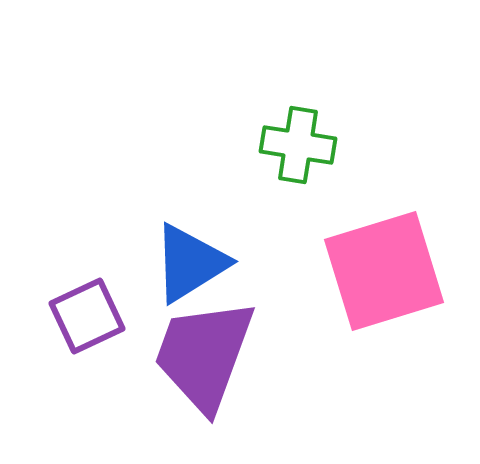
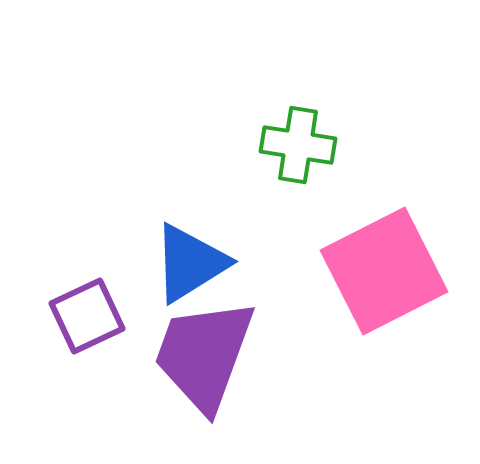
pink square: rotated 10 degrees counterclockwise
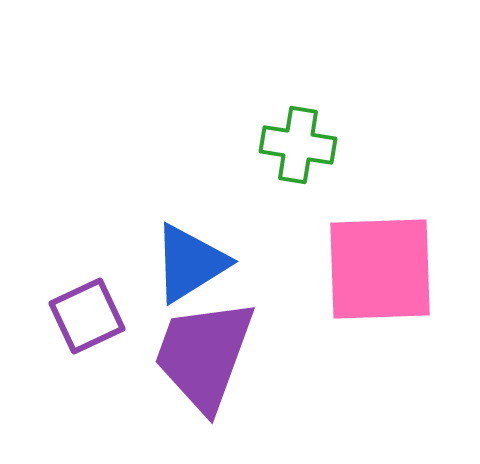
pink square: moved 4 px left, 2 px up; rotated 25 degrees clockwise
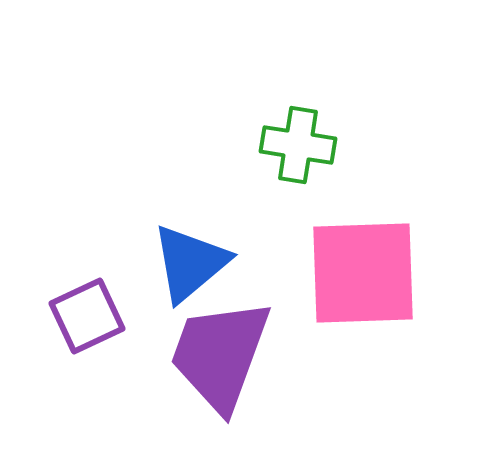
blue triangle: rotated 8 degrees counterclockwise
pink square: moved 17 px left, 4 px down
purple trapezoid: moved 16 px right
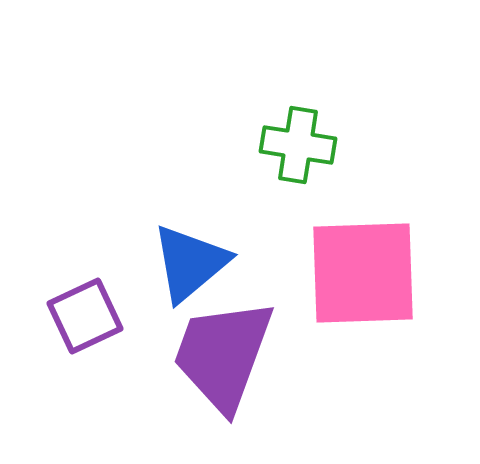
purple square: moved 2 px left
purple trapezoid: moved 3 px right
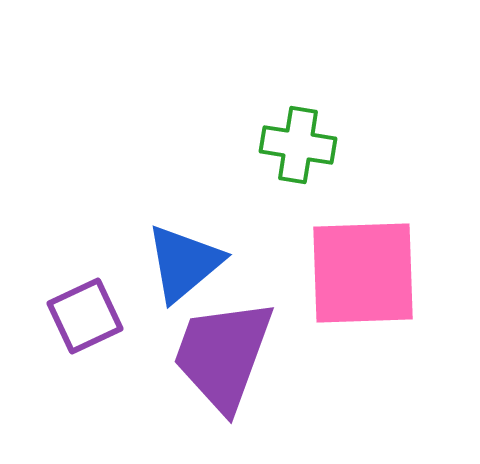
blue triangle: moved 6 px left
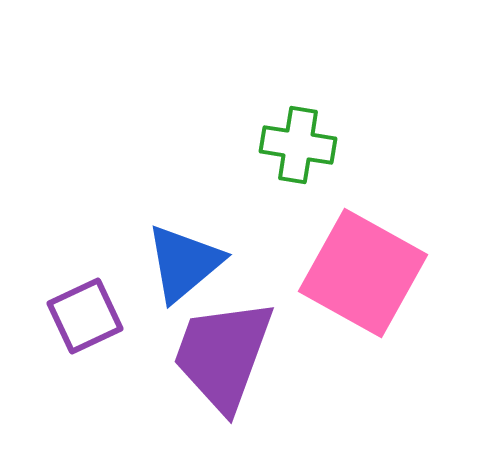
pink square: rotated 31 degrees clockwise
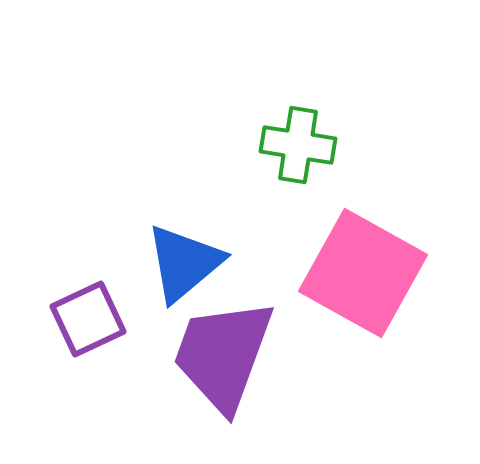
purple square: moved 3 px right, 3 px down
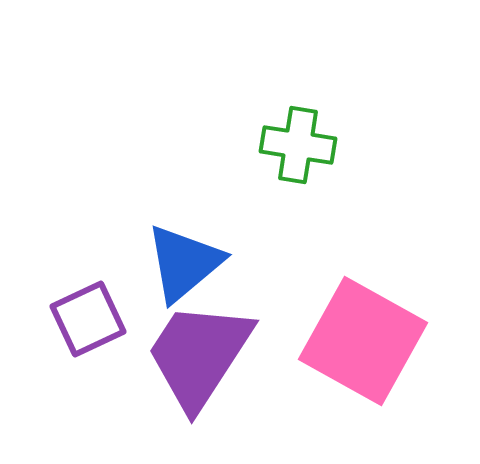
pink square: moved 68 px down
purple trapezoid: moved 24 px left; rotated 13 degrees clockwise
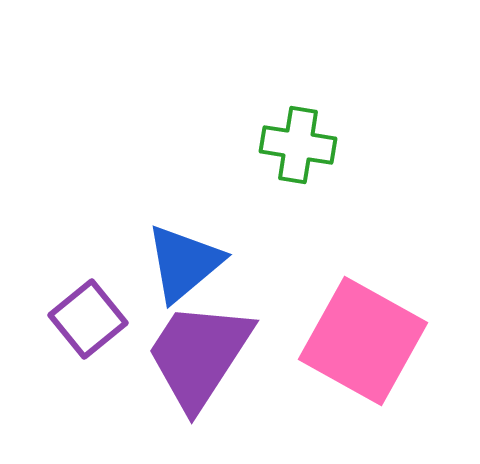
purple square: rotated 14 degrees counterclockwise
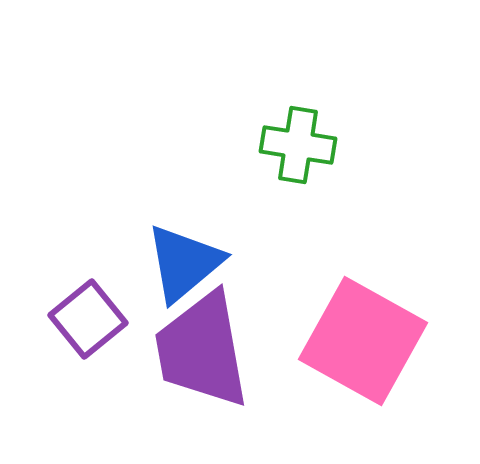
purple trapezoid: moved 3 px right, 5 px up; rotated 43 degrees counterclockwise
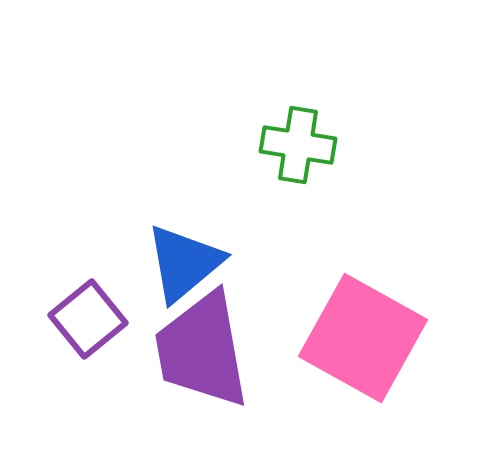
pink square: moved 3 px up
